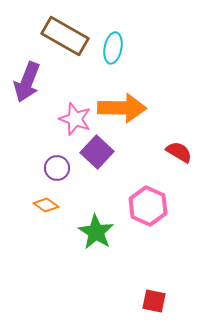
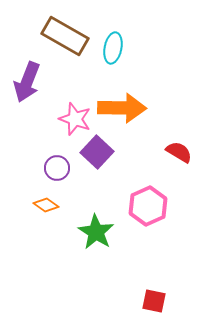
pink hexagon: rotated 12 degrees clockwise
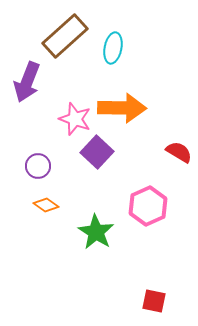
brown rectangle: rotated 72 degrees counterclockwise
purple circle: moved 19 px left, 2 px up
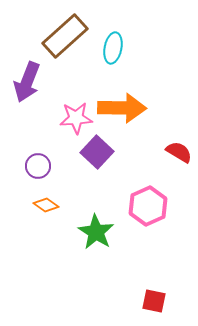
pink star: moved 1 px right, 1 px up; rotated 24 degrees counterclockwise
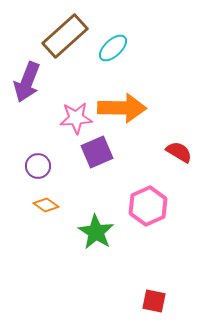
cyan ellipse: rotated 36 degrees clockwise
purple square: rotated 24 degrees clockwise
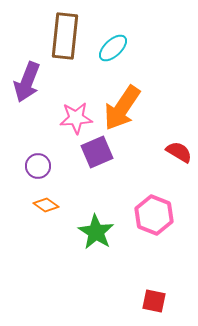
brown rectangle: rotated 42 degrees counterclockwise
orange arrow: rotated 123 degrees clockwise
pink hexagon: moved 6 px right, 9 px down; rotated 15 degrees counterclockwise
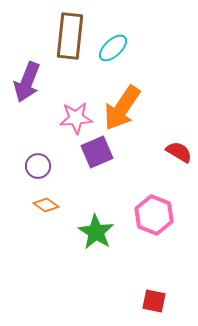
brown rectangle: moved 5 px right
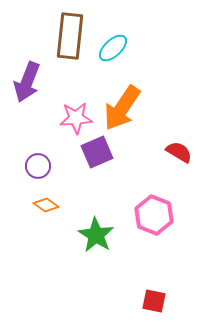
green star: moved 3 px down
